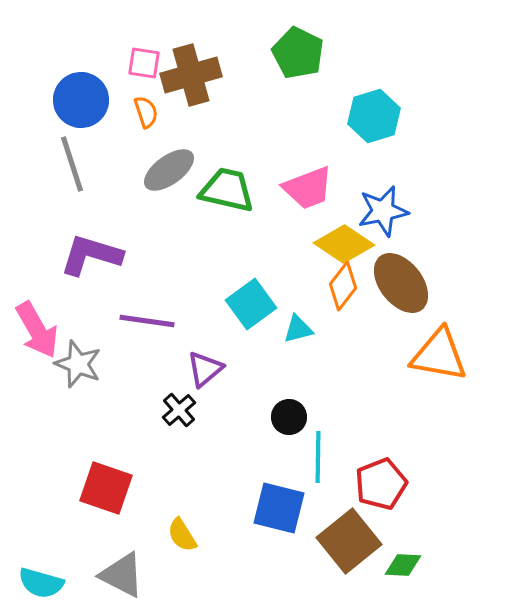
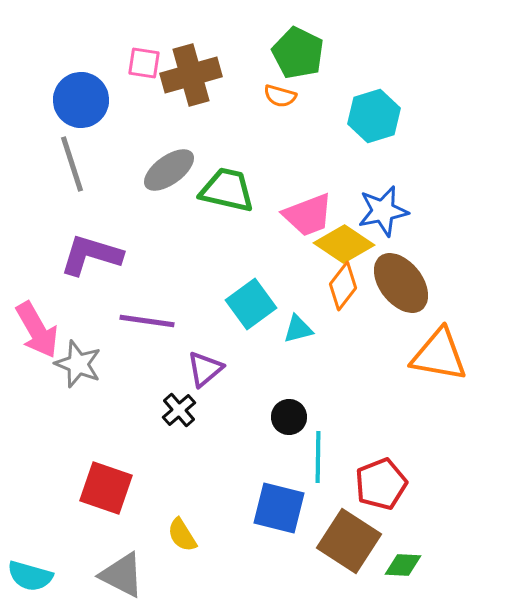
orange semicircle: moved 134 px right, 16 px up; rotated 124 degrees clockwise
pink trapezoid: moved 27 px down
brown square: rotated 18 degrees counterclockwise
cyan semicircle: moved 11 px left, 7 px up
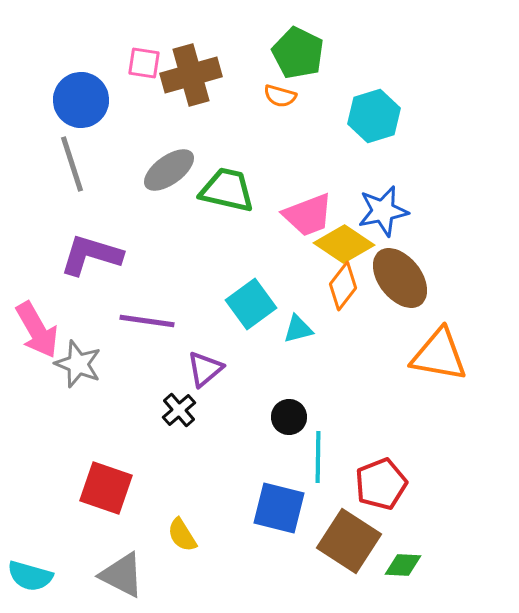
brown ellipse: moved 1 px left, 5 px up
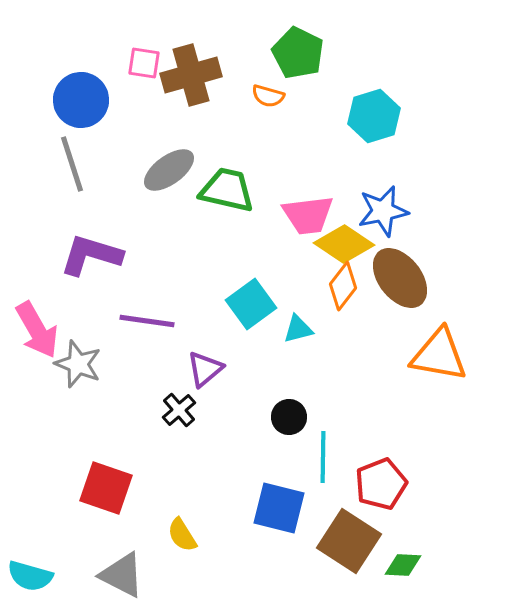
orange semicircle: moved 12 px left
pink trapezoid: rotated 14 degrees clockwise
cyan line: moved 5 px right
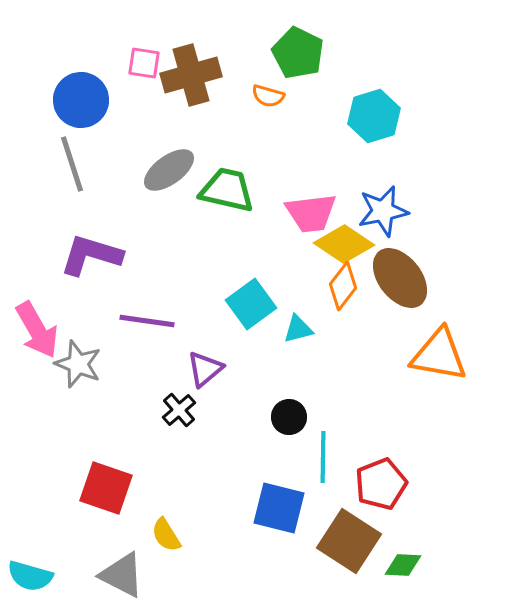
pink trapezoid: moved 3 px right, 2 px up
yellow semicircle: moved 16 px left
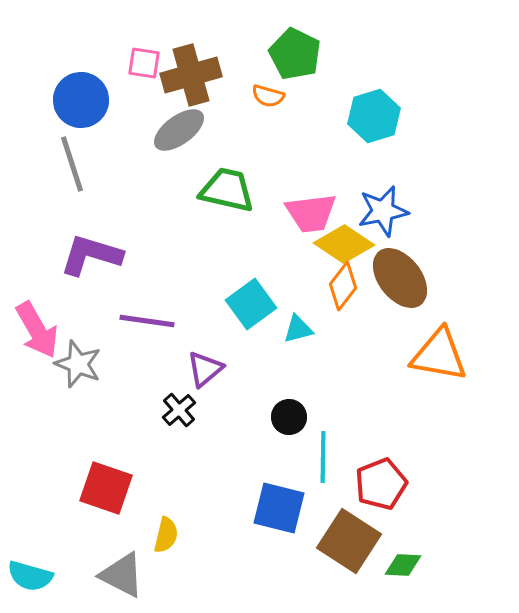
green pentagon: moved 3 px left, 1 px down
gray ellipse: moved 10 px right, 40 px up
yellow semicircle: rotated 135 degrees counterclockwise
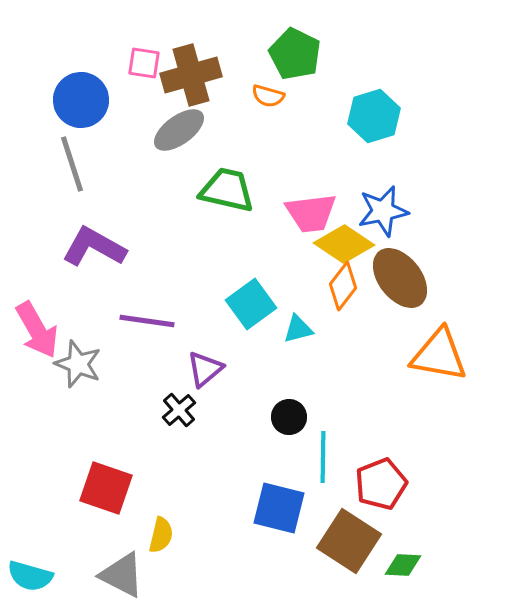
purple L-shape: moved 3 px right, 8 px up; rotated 12 degrees clockwise
yellow semicircle: moved 5 px left
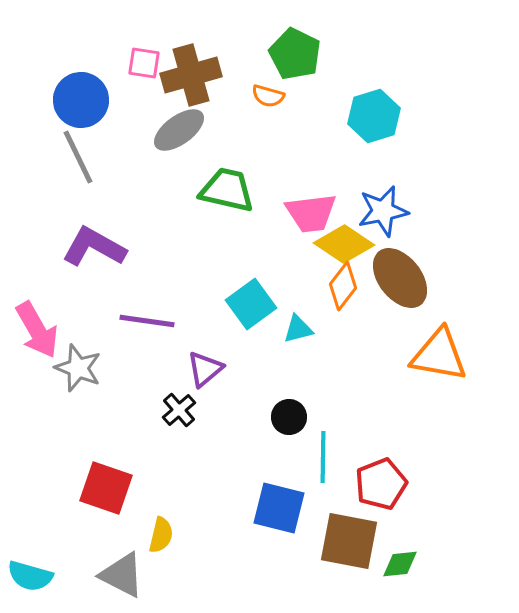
gray line: moved 6 px right, 7 px up; rotated 8 degrees counterclockwise
gray star: moved 4 px down
brown square: rotated 22 degrees counterclockwise
green diamond: moved 3 px left, 1 px up; rotated 9 degrees counterclockwise
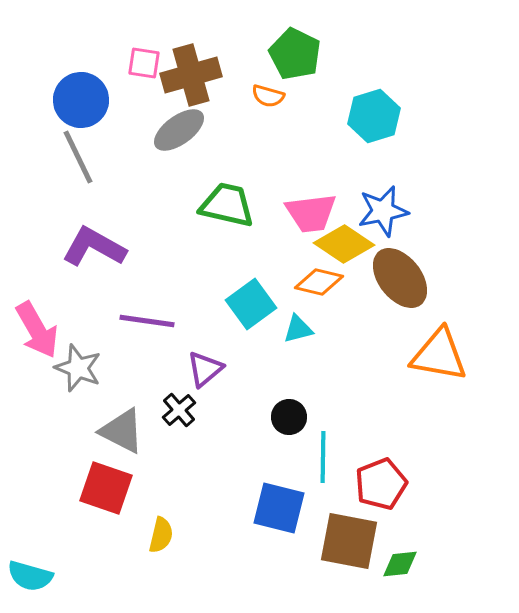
green trapezoid: moved 15 px down
orange diamond: moved 24 px left, 4 px up; rotated 66 degrees clockwise
gray triangle: moved 144 px up
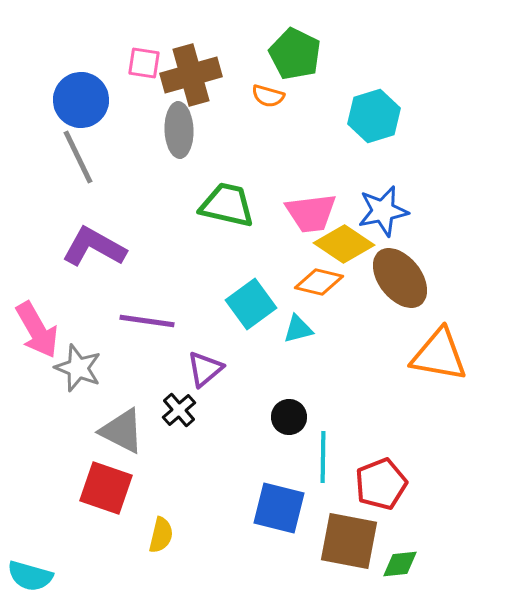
gray ellipse: rotated 56 degrees counterclockwise
